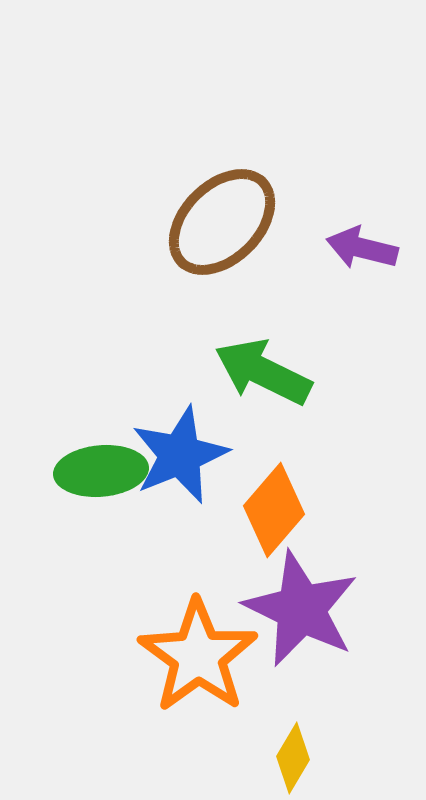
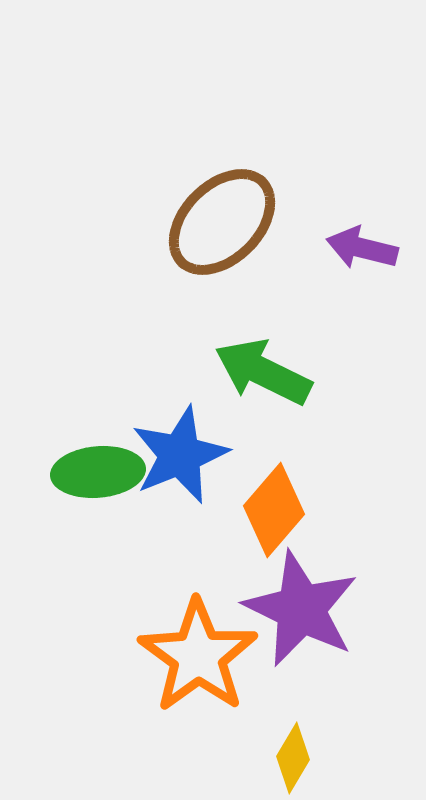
green ellipse: moved 3 px left, 1 px down
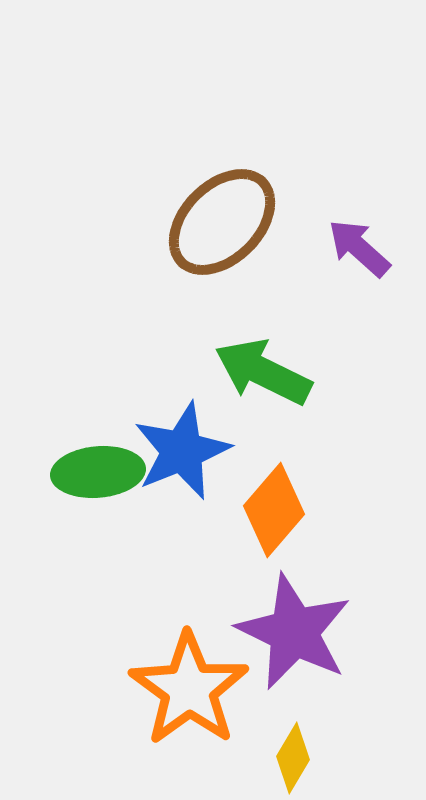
purple arrow: moved 3 px left; rotated 28 degrees clockwise
blue star: moved 2 px right, 4 px up
purple star: moved 7 px left, 23 px down
orange star: moved 9 px left, 33 px down
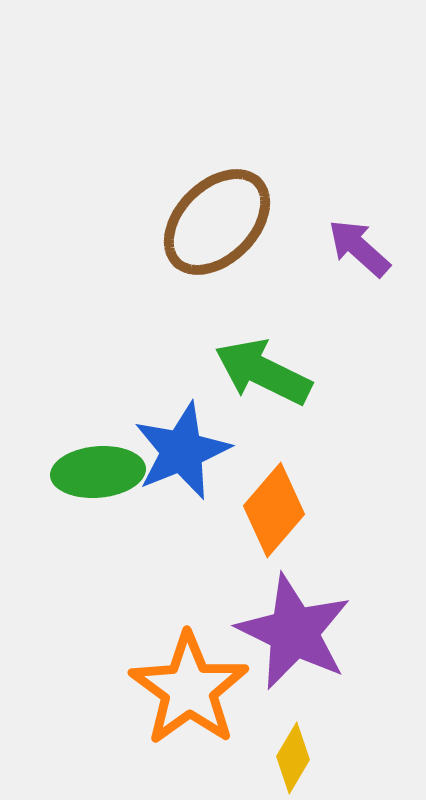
brown ellipse: moved 5 px left
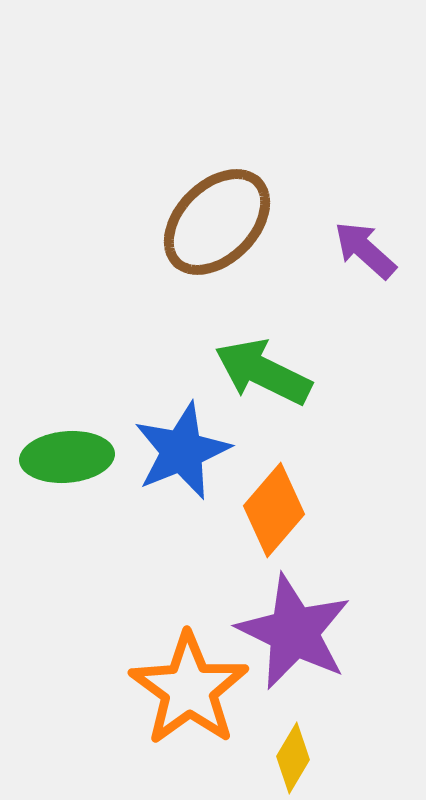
purple arrow: moved 6 px right, 2 px down
green ellipse: moved 31 px left, 15 px up
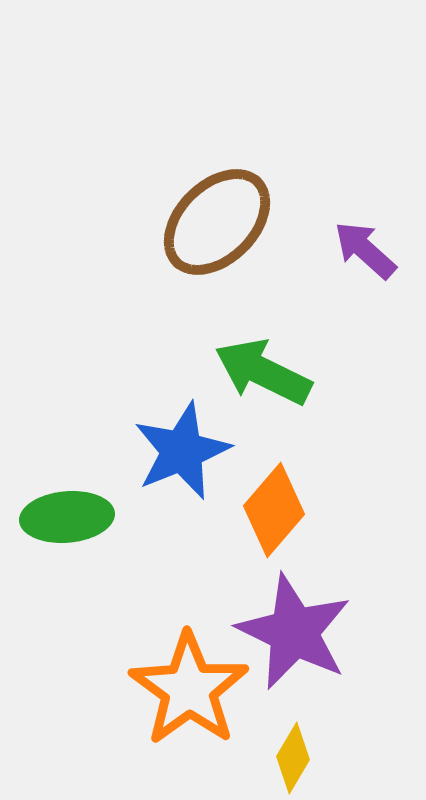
green ellipse: moved 60 px down
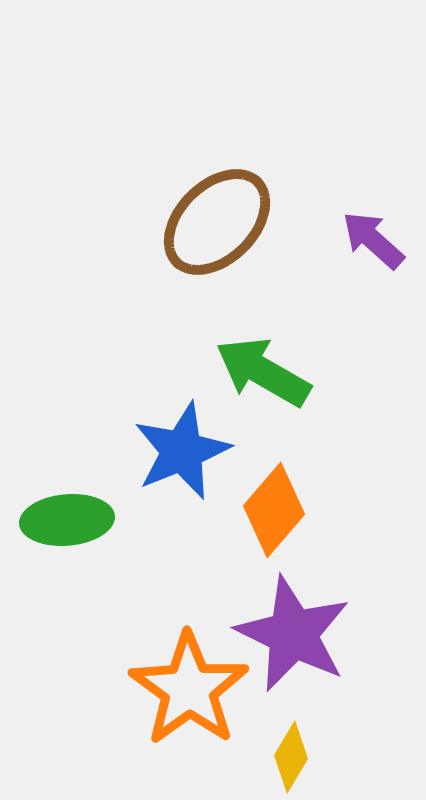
purple arrow: moved 8 px right, 10 px up
green arrow: rotated 4 degrees clockwise
green ellipse: moved 3 px down
purple star: moved 1 px left, 2 px down
yellow diamond: moved 2 px left, 1 px up
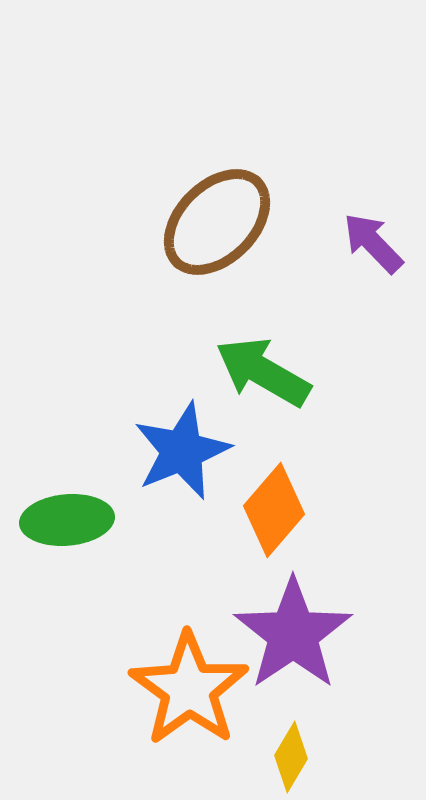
purple arrow: moved 3 px down; rotated 4 degrees clockwise
purple star: rotated 12 degrees clockwise
